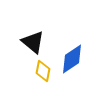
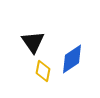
black triangle: rotated 15 degrees clockwise
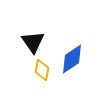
yellow diamond: moved 1 px left, 1 px up
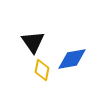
blue diamond: rotated 24 degrees clockwise
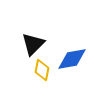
black triangle: moved 2 px down; rotated 20 degrees clockwise
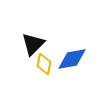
yellow diamond: moved 2 px right, 6 px up
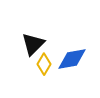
yellow diamond: rotated 20 degrees clockwise
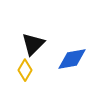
yellow diamond: moved 19 px left, 6 px down
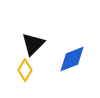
blue diamond: rotated 12 degrees counterclockwise
